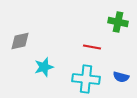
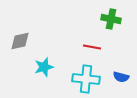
green cross: moved 7 px left, 3 px up
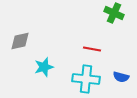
green cross: moved 3 px right, 6 px up; rotated 12 degrees clockwise
red line: moved 2 px down
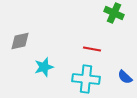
blue semicircle: moved 4 px right; rotated 28 degrees clockwise
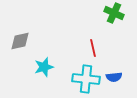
red line: moved 1 px right, 1 px up; rotated 66 degrees clockwise
blue semicircle: moved 11 px left; rotated 49 degrees counterclockwise
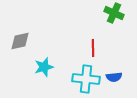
red line: rotated 12 degrees clockwise
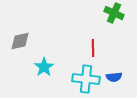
cyan star: rotated 18 degrees counterclockwise
